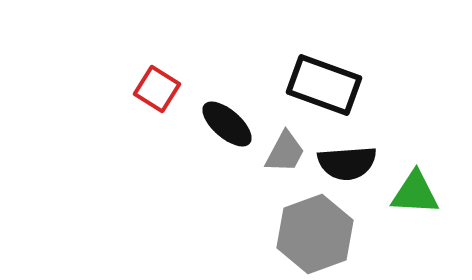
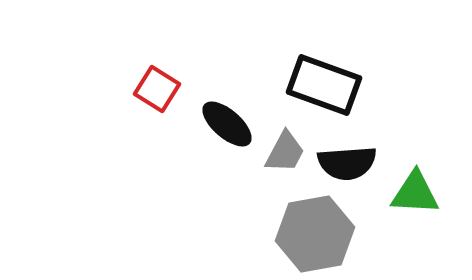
gray hexagon: rotated 10 degrees clockwise
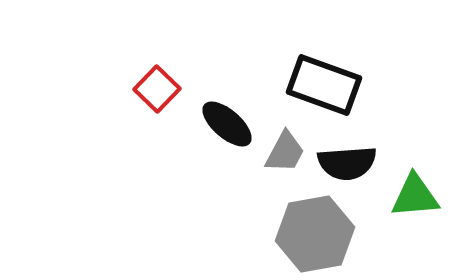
red square: rotated 12 degrees clockwise
green triangle: moved 3 px down; rotated 8 degrees counterclockwise
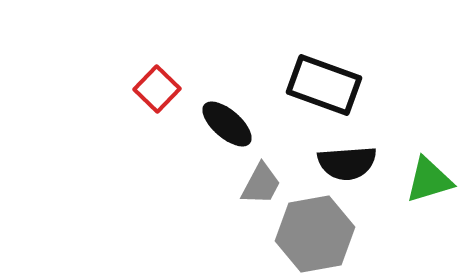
gray trapezoid: moved 24 px left, 32 px down
green triangle: moved 14 px right, 16 px up; rotated 12 degrees counterclockwise
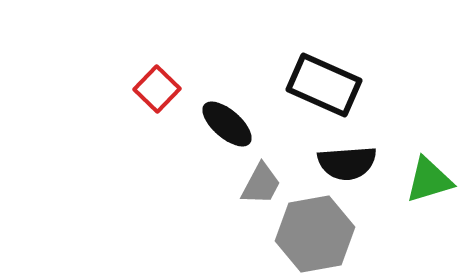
black rectangle: rotated 4 degrees clockwise
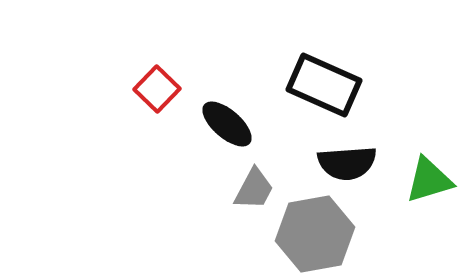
gray trapezoid: moved 7 px left, 5 px down
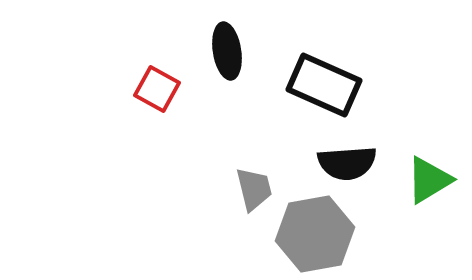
red square: rotated 15 degrees counterclockwise
black ellipse: moved 73 px up; rotated 40 degrees clockwise
green triangle: rotated 14 degrees counterclockwise
gray trapezoid: rotated 42 degrees counterclockwise
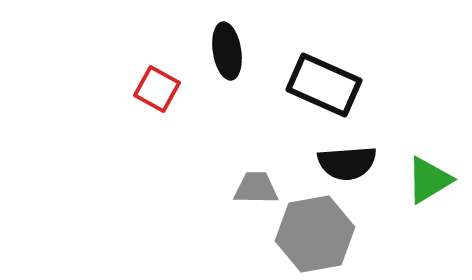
gray trapezoid: moved 2 px right, 1 px up; rotated 75 degrees counterclockwise
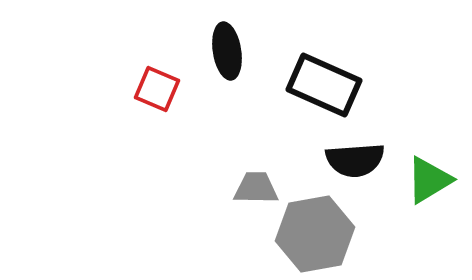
red square: rotated 6 degrees counterclockwise
black semicircle: moved 8 px right, 3 px up
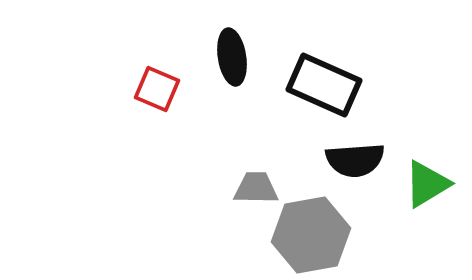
black ellipse: moved 5 px right, 6 px down
green triangle: moved 2 px left, 4 px down
gray hexagon: moved 4 px left, 1 px down
